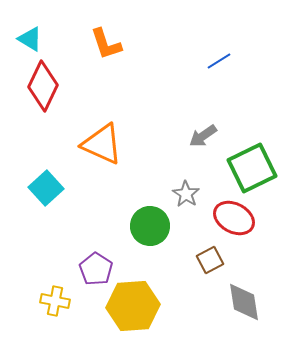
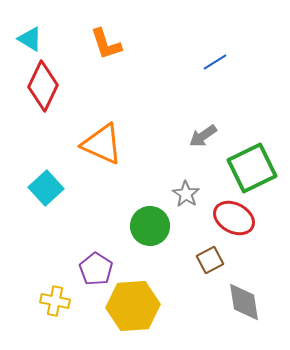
blue line: moved 4 px left, 1 px down
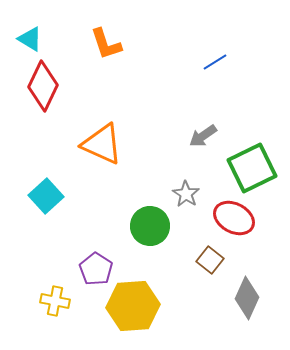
cyan square: moved 8 px down
brown square: rotated 24 degrees counterclockwise
gray diamond: moved 3 px right, 4 px up; rotated 33 degrees clockwise
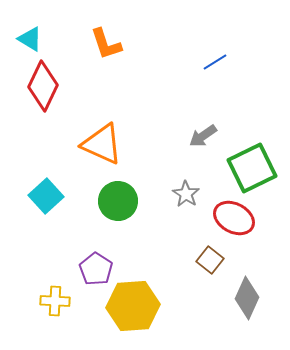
green circle: moved 32 px left, 25 px up
yellow cross: rotated 8 degrees counterclockwise
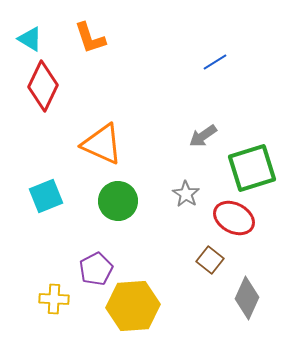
orange L-shape: moved 16 px left, 6 px up
green square: rotated 9 degrees clockwise
cyan square: rotated 20 degrees clockwise
purple pentagon: rotated 12 degrees clockwise
yellow cross: moved 1 px left, 2 px up
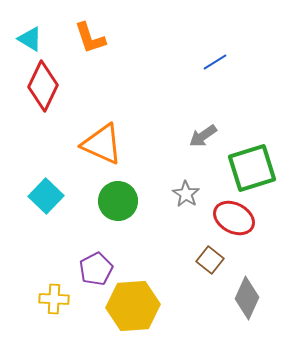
cyan square: rotated 24 degrees counterclockwise
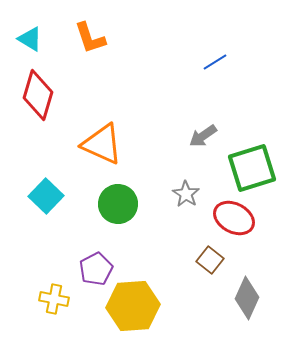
red diamond: moved 5 px left, 9 px down; rotated 9 degrees counterclockwise
green circle: moved 3 px down
yellow cross: rotated 8 degrees clockwise
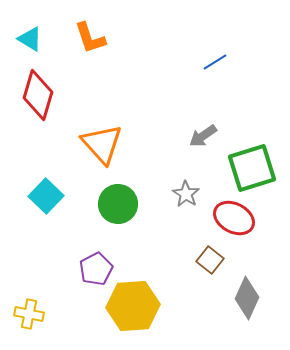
orange triangle: rotated 24 degrees clockwise
yellow cross: moved 25 px left, 15 px down
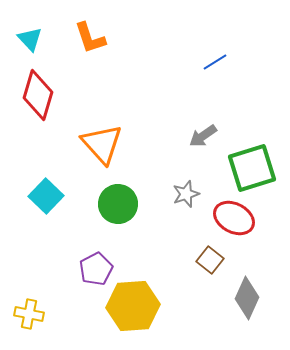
cyan triangle: rotated 16 degrees clockwise
gray star: rotated 20 degrees clockwise
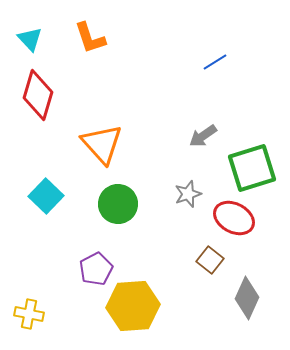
gray star: moved 2 px right
